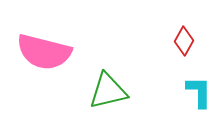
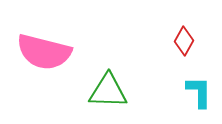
green triangle: rotated 15 degrees clockwise
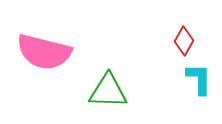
cyan L-shape: moved 13 px up
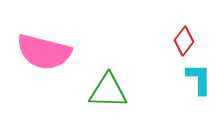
red diamond: rotated 8 degrees clockwise
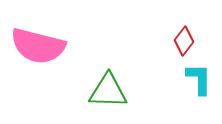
pink semicircle: moved 6 px left, 6 px up
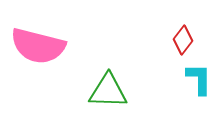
red diamond: moved 1 px left, 1 px up
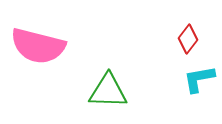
red diamond: moved 5 px right, 1 px up
cyan L-shape: rotated 100 degrees counterclockwise
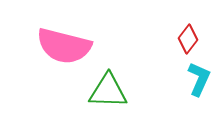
pink semicircle: moved 26 px right
cyan L-shape: rotated 124 degrees clockwise
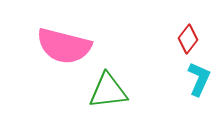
green triangle: rotated 9 degrees counterclockwise
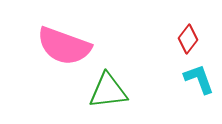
pink semicircle: rotated 6 degrees clockwise
cyan L-shape: rotated 44 degrees counterclockwise
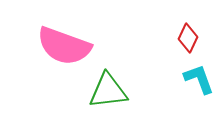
red diamond: moved 1 px up; rotated 12 degrees counterclockwise
